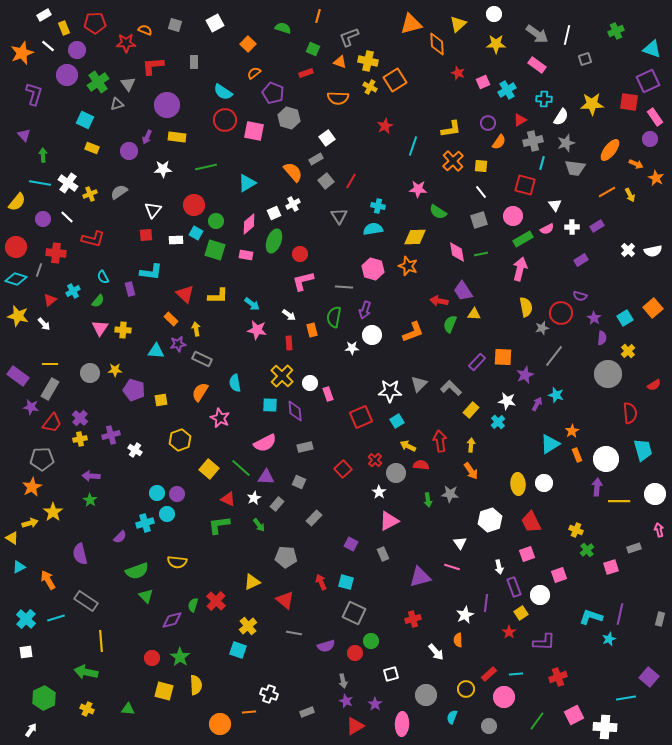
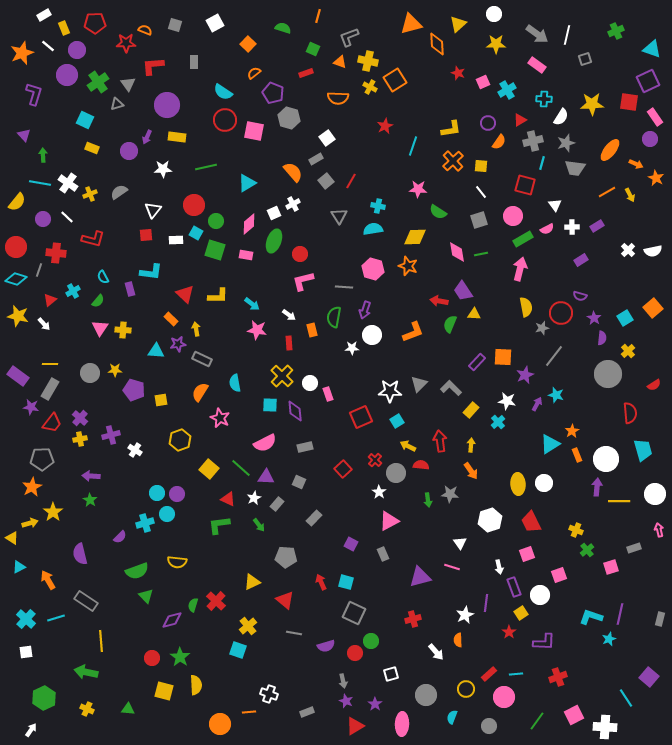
cyan line at (626, 698): rotated 66 degrees clockwise
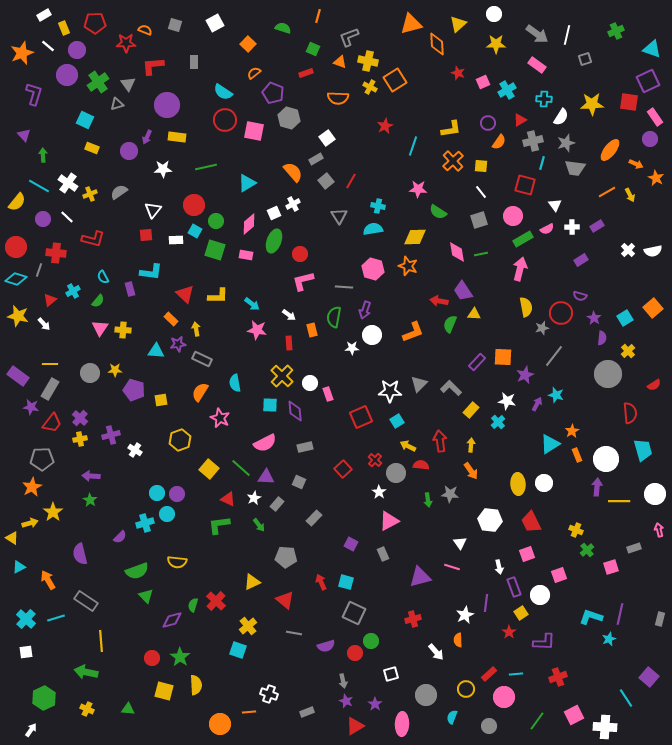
cyan line at (40, 183): moved 1 px left, 3 px down; rotated 20 degrees clockwise
cyan square at (196, 233): moved 1 px left, 2 px up
white hexagon at (490, 520): rotated 25 degrees clockwise
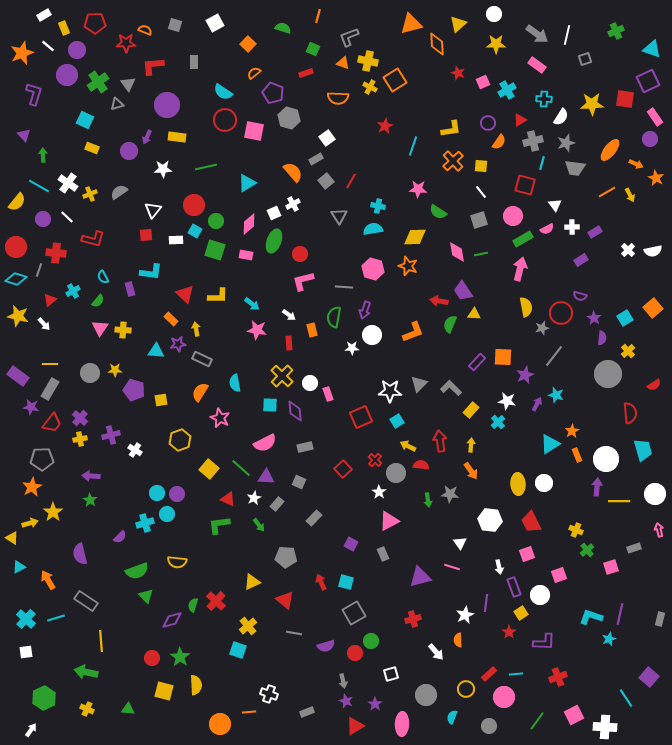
orange triangle at (340, 62): moved 3 px right, 1 px down
red square at (629, 102): moved 4 px left, 3 px up
purple rectangle at (597, 226): moved 2 px left, 6 px down
gray square at (354, 613): rotated 35 degrees clockwise
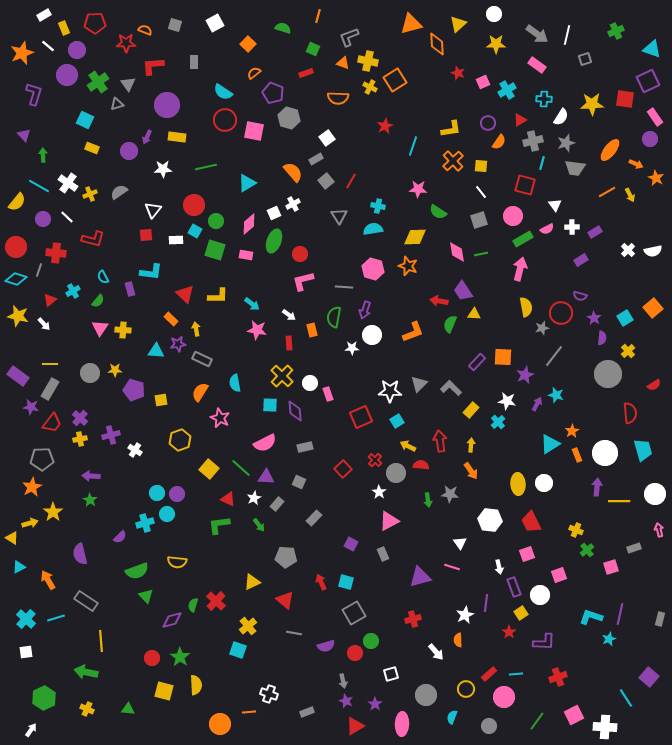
white circle at (606, 459): moved 1 px left, 6 px up
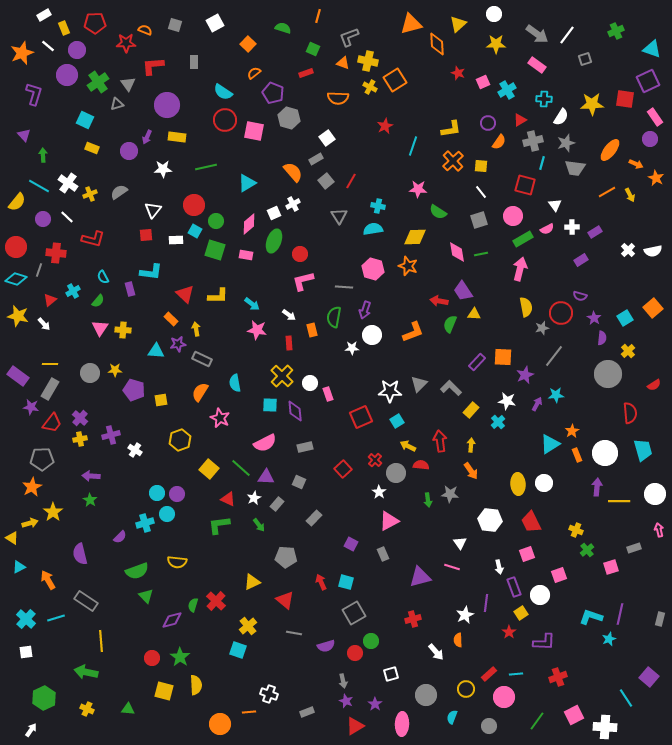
white line at (567, 35): rotated 24 degrees clockwise
cyan star at (556, 395): rotated 21 degrees counterclockwise
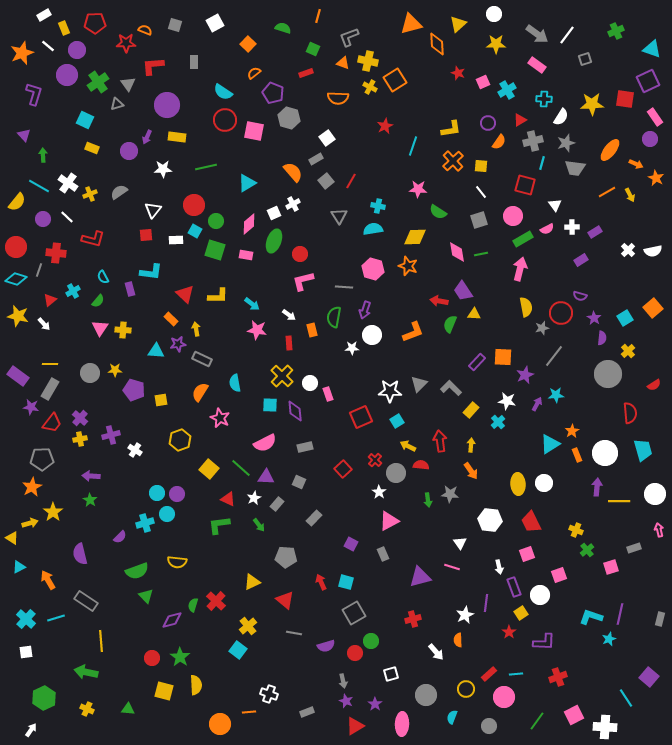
cyan square at (238, 650): rotated 18 degrees clockwise
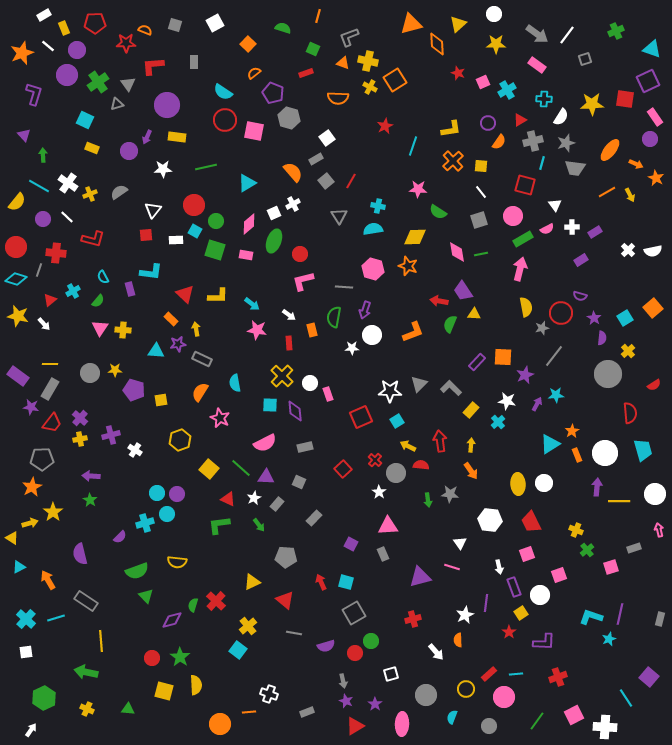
pink triangle at (389, 521): moved 1 px left, 5 px down; rotated 25 degrees clockwise
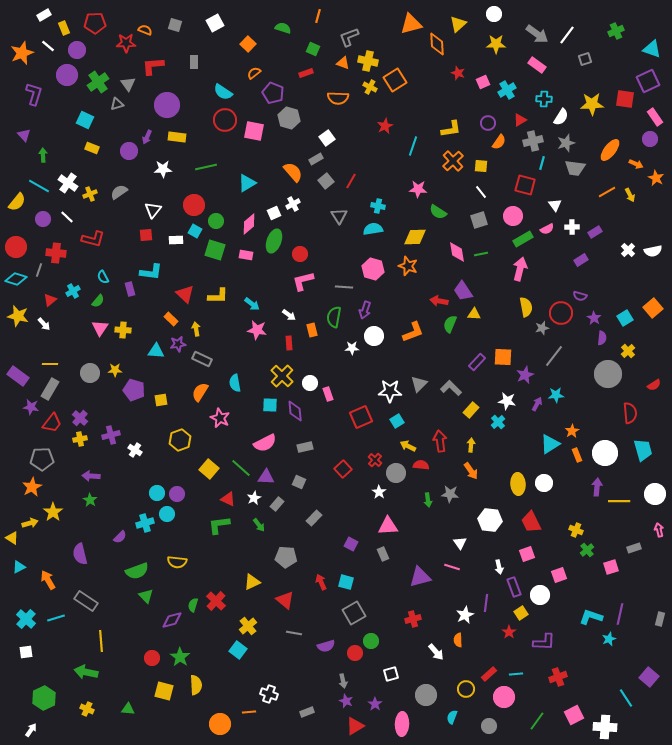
white circle at (372, 335): moved 2 px right, 1 px down
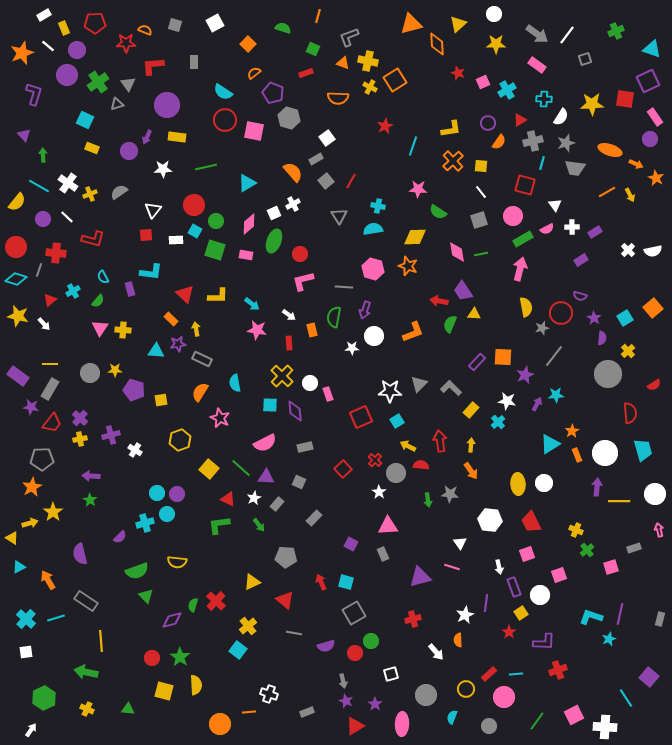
orange ellipse at (610, 150): rotated 70 degrees clockwise
red cross at (558, 677): moved 7 px up
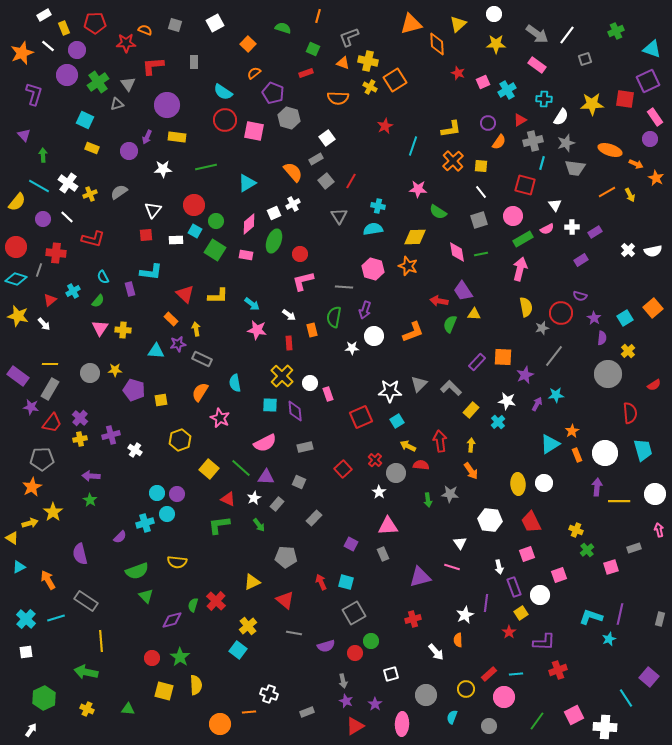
green square at (215, 250): rotated 15 degrees clockwise
